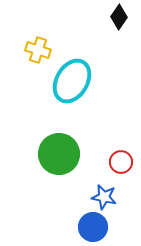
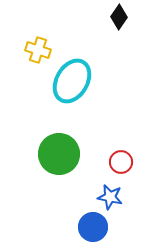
blue star: moved 6 px right
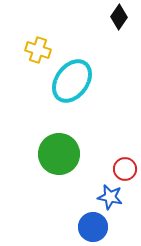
cyan ellipse: rotated 6 degrees clockwise
red circle: moved 4 px right, 7 px down
